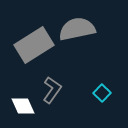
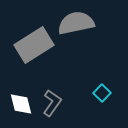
gray semicircle: moved 1 px left, 6 px up
gray L-shape: moved 13 px down
white diamond: moved 2 px left, 2 px up; rotated 10 degrees clockwise
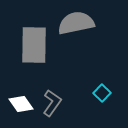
gray rectangle: rotated 57 degrees counterclockwise
white diamond: rotated 20 degrees counterclockwise
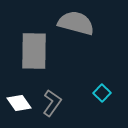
gray semicircle: rotated 27 degrees clockwise
gray rectangle: moved 6 px down
white diamond: moved 2 px left, 1 px up
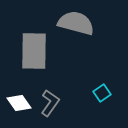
cyan square: rotated 12 degrees clockwise
gray L-shape: moved 2 px left
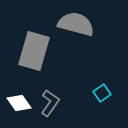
gray semicircle: moved 1 px down
gray rectangle: rotated 15 degrees clockwise
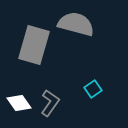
gray rectangle: moved 6 px up
cyan square: moved 9 px left, 4 px up
